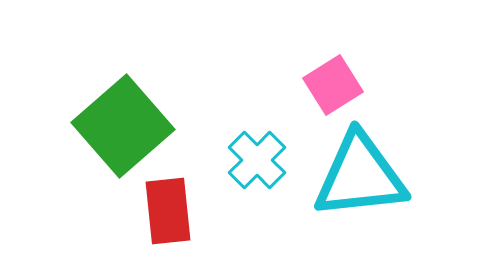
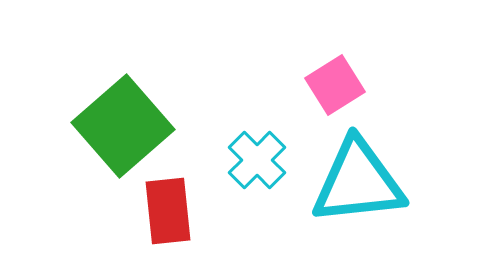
pink square: moved 2 px right
cyan triangle: moved 2 px left, 6 px down
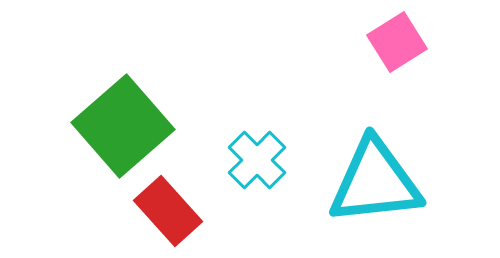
pink square: moved 62 px right, 43 px up
cyan triangle: moved 17 px right
red rectangle: rotated 36 degrees counterclockwise
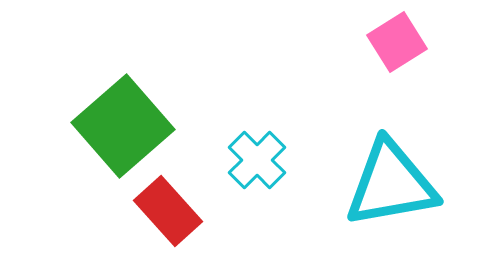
cyan triangle: moved 16 px right, 2 px down; rotated 4 degrees counterclockwise
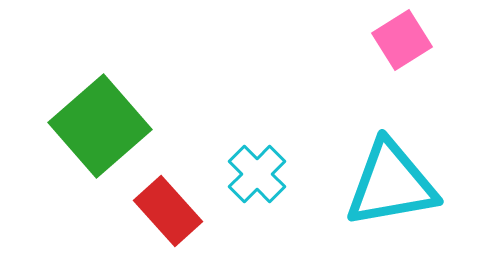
pink square: moved 5 px right, 2 px up
green square: moved 23 px left
cyan cross: moved 14 px down
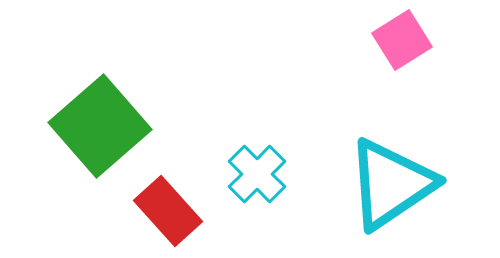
cyan triangle: rotated 24 degrees counterclockwise
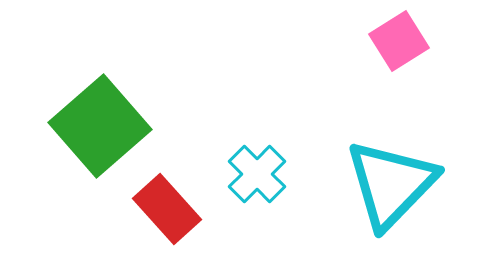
pink square: moved 3 px left, 1 px down
cyan triangle: rotated 12 degrees counterclockwise
red rectangle: moved 1 px left, 2 px up
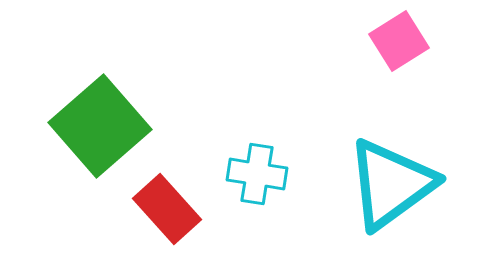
cyan cross: rotated 36 degrees counterclockwise
cyan triangle: rotated 10 degrees clockwise
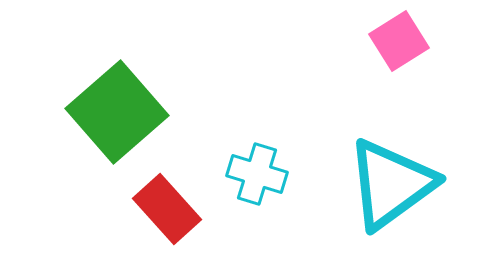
green square: moved 17 px right, 14 px up
cyan cross: rotated 8 degrees clockwise
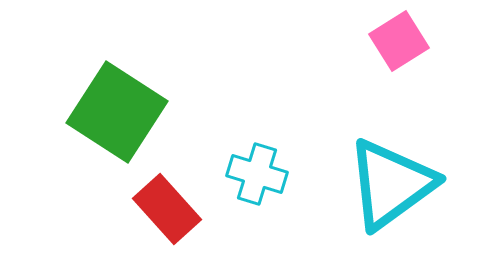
green square: rotated 16 degrees counterclockwise
